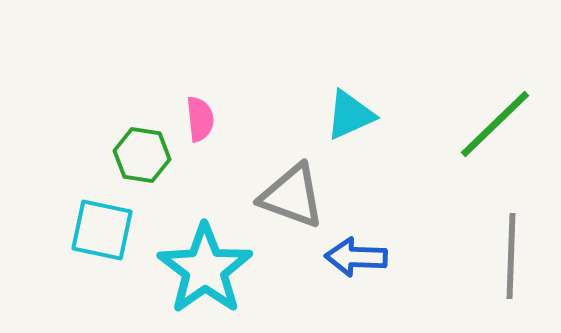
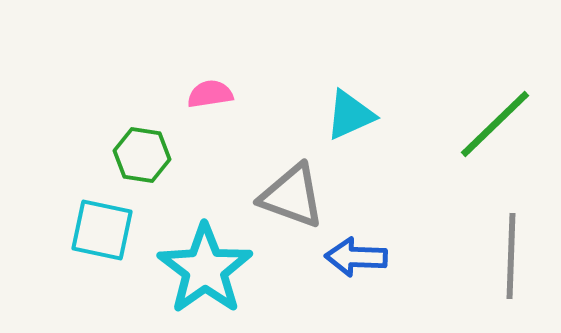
pink semicircle: moved 10 px right, 25 px up; rotated 93 degrees counterclockwise
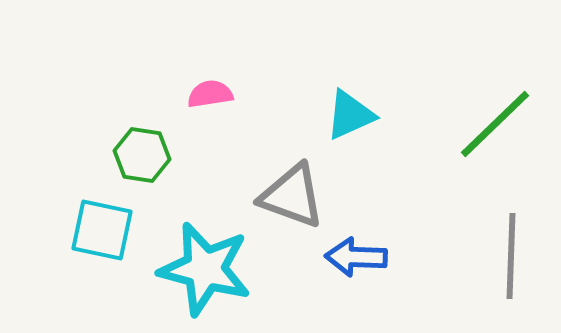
cyan star: rotated 22 degrees counterclockwise
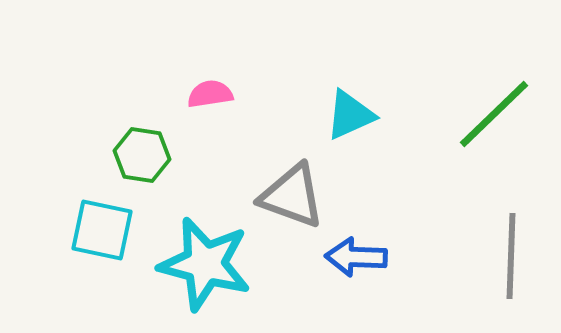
green line: moved 1 px left, 10 px up
cyan star: moved 5 px up
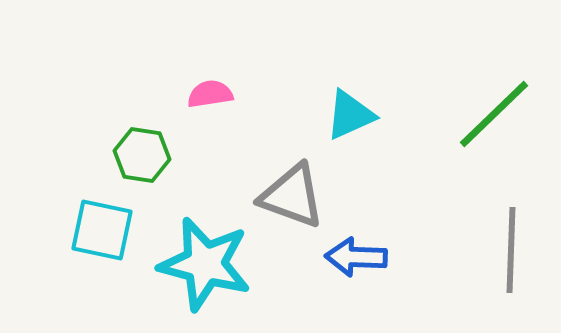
gray line: moved 6 px up
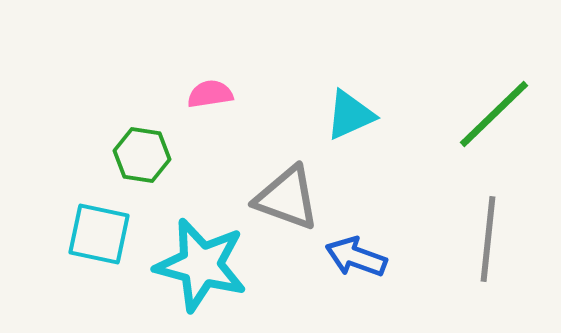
gray triangle: moved 5 px left, 2 px down
cyan square: moved 3 px left, 4 px down
gray line: moved 23 px left, 11 px up; rotated 4 degrees clockwise
blue arrow: rotated 18 degrees clockwise
cyan star: moved 4 px left, 1 px down
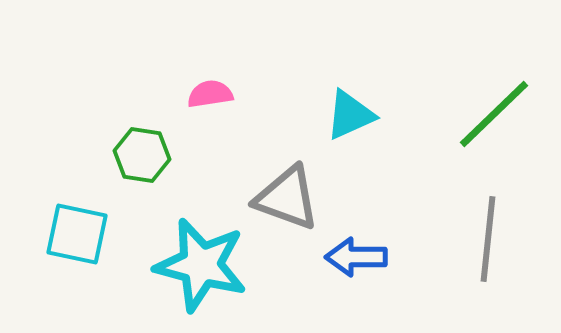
cyan square: moved 22 px left
blue arrow: rotated 20 degrees counterclockwise
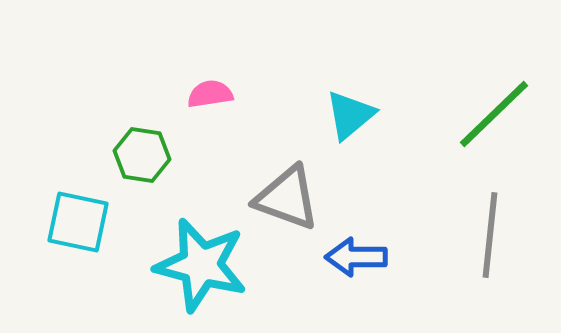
cyan triangle: rotated 16 degrees counterclockwise
cyan square: moved 1 px right, 12 px up
gray line: moved 2 px right, 4 px up
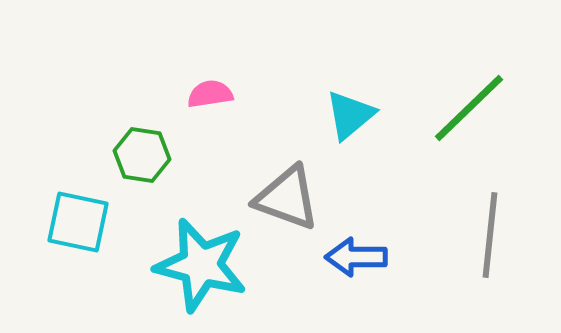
green line: moved 25 px left, 6 px up
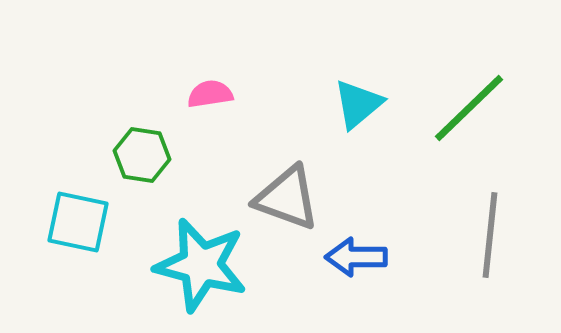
cyan triangle: moved 8 px right, 11 px up
